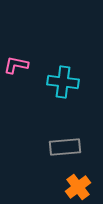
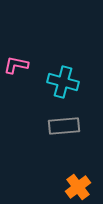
cyan cross: rotated 8 degrees clockwise
gray rectangle: moved 1 px left, 21 px up
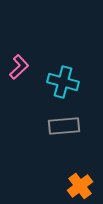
pink L-shape: moved 3 px right, 2 px down; rotated 125 degrees clockwise
orange cross: moved 2 px right, 1 px up
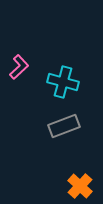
gray rectangle: rotated 16 degrees counterclockwise
orange cross: rotated 10 degrees counterclockwise
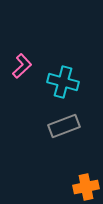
pink L-shape: moved 3 px right, 1 px up
orange cross: moved 6 px right, 1 px down; rotated 35 degrees clockwise
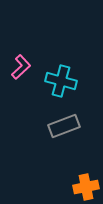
pink L-shape: moved 1 px left, 1 px down
cyan cross: moved 2 px left, 1 px up
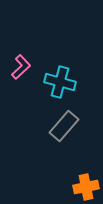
cyan cross: moved 1 px left, 1 px down
gray rectangle: rotated 28 degrees counterclockwise
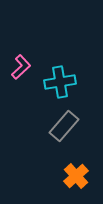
cyan cross: rotated 24 degrees counterclockwise
orange cross: moved 10 px left, 11 px up; rotated 30 degrees counterclockwise
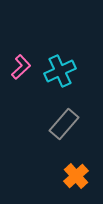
cyan cross: moved 11 px up; rotated 16 degrees counterclockwise
gray rectangle: moved 2 px up
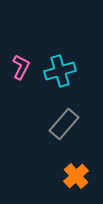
pink L-shape: rotated 20 degrees counterclockwise
cyan cross: rotated 8 degrees clockwise
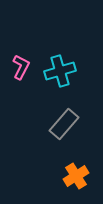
orange cross: rotated 10 degrees clockwise
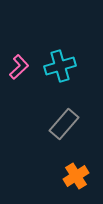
pink L-shape: moved 2 px left; rotated 20 degrees clockwise
cyan cross: moved 5 px up
